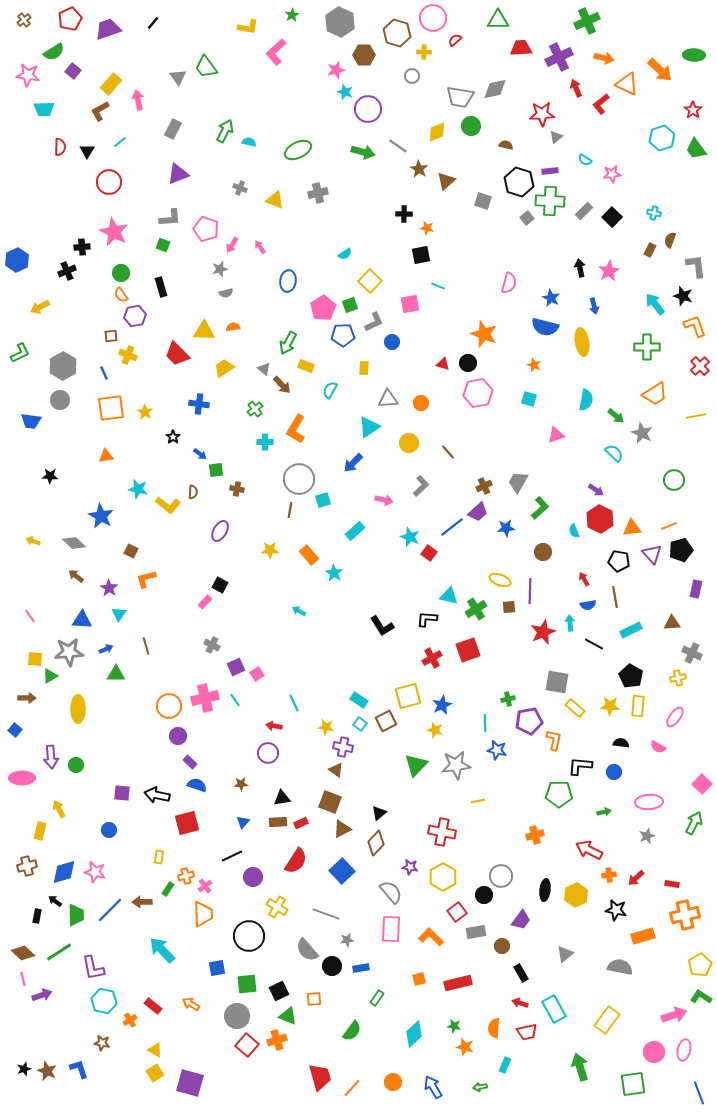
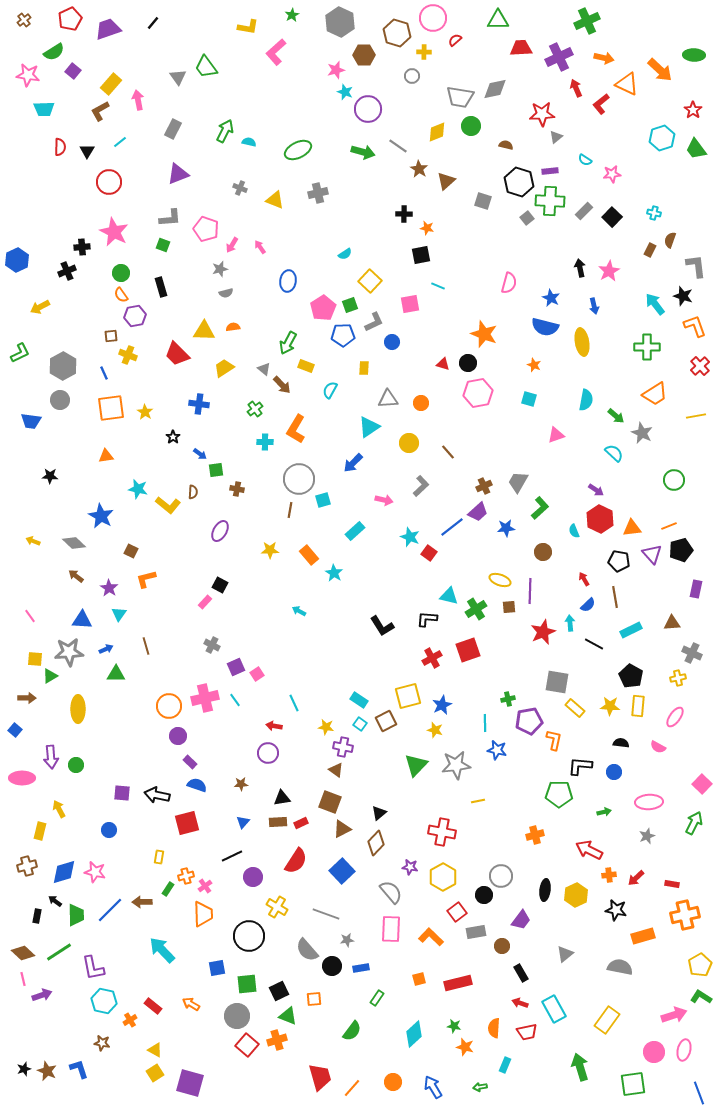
blue semicircle at (588, 605): rotated 35 degrees counterclockwise
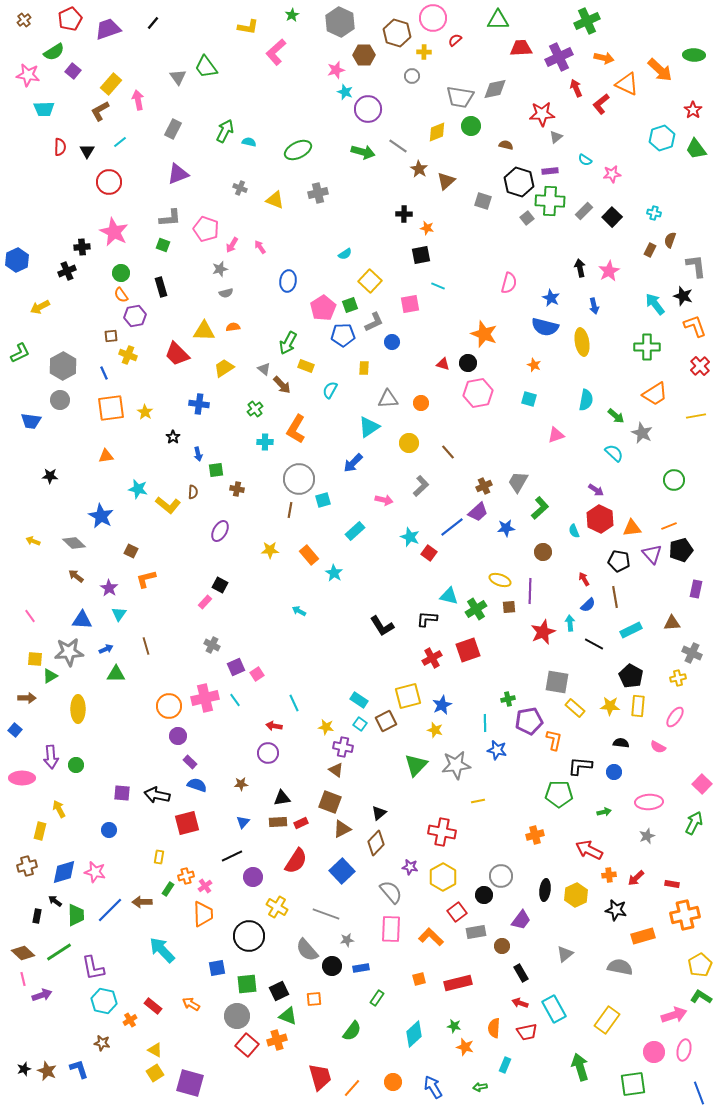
blue arrow at (200, 454): moved 2 px left; rotated 40 degrees clockwise
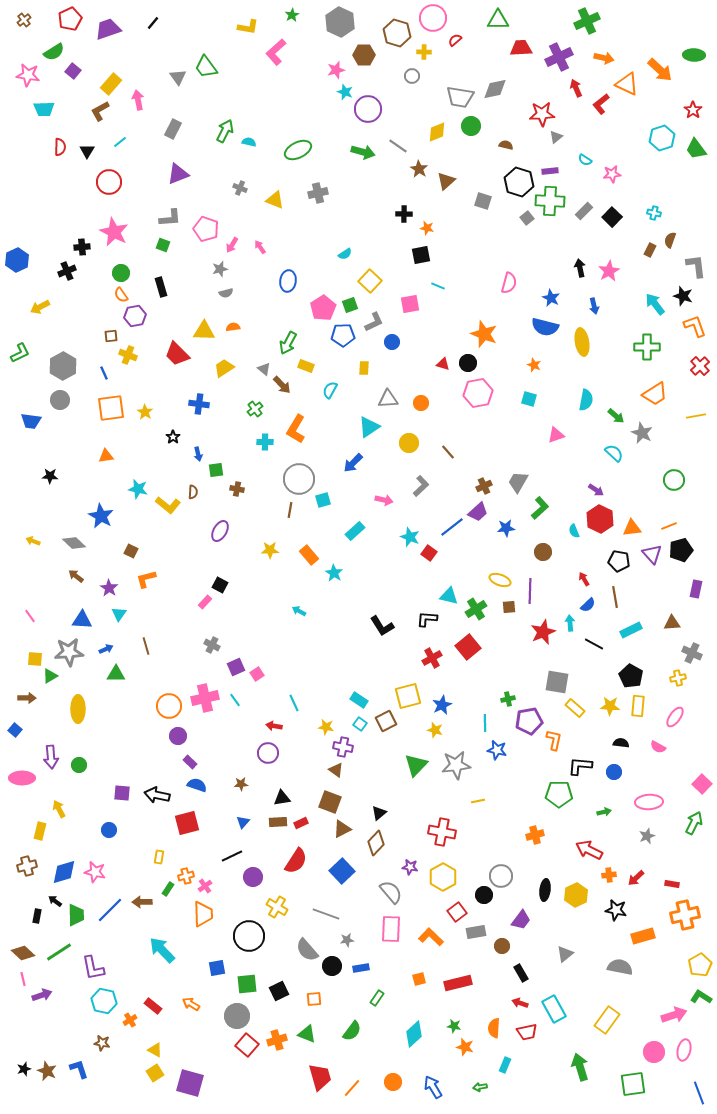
red square at (468, 650): moved 3 px up; rotated 20 degrees counterclockwise
green circle at (76, 765): moved 3 px right
green triangle at (288, 1016): moved 19 px right, 18 px down
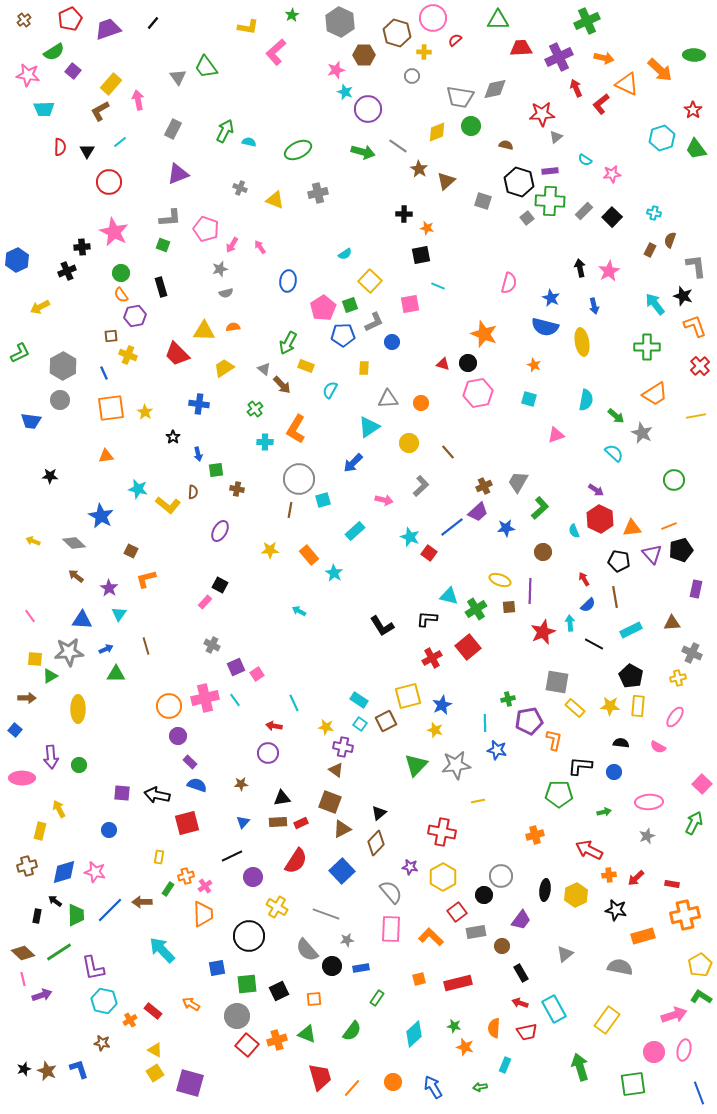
red rectangle at (153, 1006): moved 5 px down
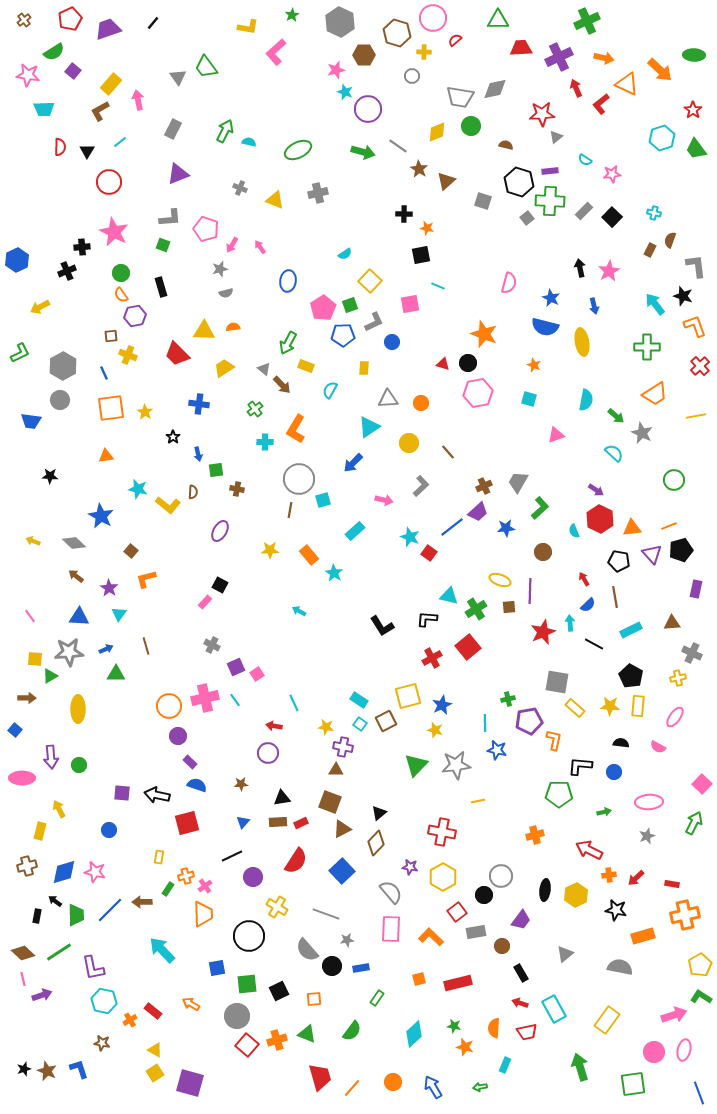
brown square at (131, 551): rotated 16 degrees clockwise
blue triangle at (82, 620): moved 3 px left, 3 px up
brown triangle at (336, 770): rotated 35 degrees counterclockwise
